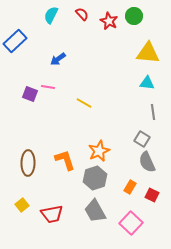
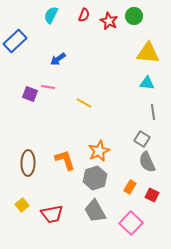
red semicircle: moved 2 px right, 1 px down; rotated 64 degrees clockwise
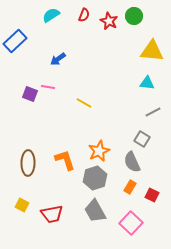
cyan semicircle: rotated 30 degrees clockwise
yellow triangle: moved 4 px right, 2 px up
gray line: rotated 70 degrees clockwise
gray semicircle: moved 15 px left
yellow square: rotated 24 degrees counterclockwise
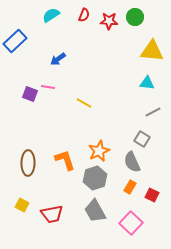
green circle: moved 1 px right, 1 px down
red star: rotated 24 degrees counterclockwise
